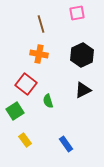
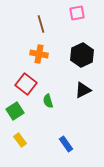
yellow rectangle: moved 5 px left
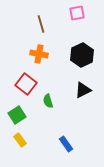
green square: moved 2 px right, 4 px down
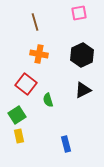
pink square: moved 2 px right
brown line: moved 6 px left, 2 px up
green semicircle: moved 1 px up
yellow rectangle: moved 1 px left, 4 px up; rotated 24 degrees clockwise
blue rectangle: rotated 21 degrees clockwise
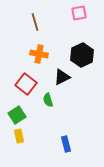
black triangle: moved 21 px left, 13 px up
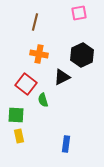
brown line: rotated 30 degrees clockwise
green semicircle: moved 5 px left
green square: moved 1 px left; rotated 36 degrees clockwise
blue rectangle: rotated 21 degrees clockwise
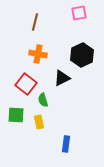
orange cross: moved 1 px left
black triangle: moved 1 px down
yellow rectangle: moved 20 px right, 14 px up
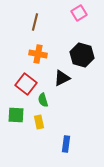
pink square: rotated 21 degrees counterclockwise
black hexagon: rotated 20 degrees counterclockwise
